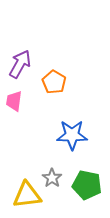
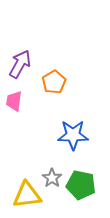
orange pentagon: rotated 10 degrees clockwise
blue star: moved 1 px right
green pentagon: moved 6 px left
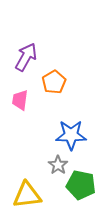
purple arrow: moved 6 px right, 7 px up
pink trapezoid: moved 6 px right, 1 px up
blue star: moved 2 px left
gray star: moved 6 px right, 13 px up
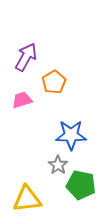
pink trapezoid: moved 2 px right; rotated 65 degrees clockwise
yellow triangle: moved 4 px down
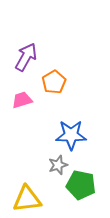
gray star: rotated 18 degrees clockwise
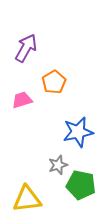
purple arrow: moved 9 px up
blue star: moved 7 px right, 3 px up; rotated 12 degrees counterclockwise
